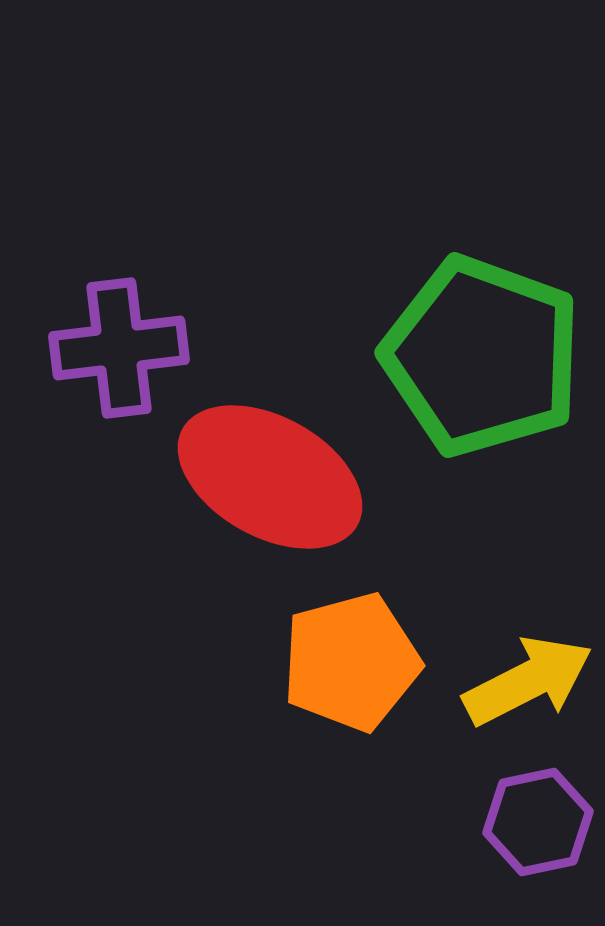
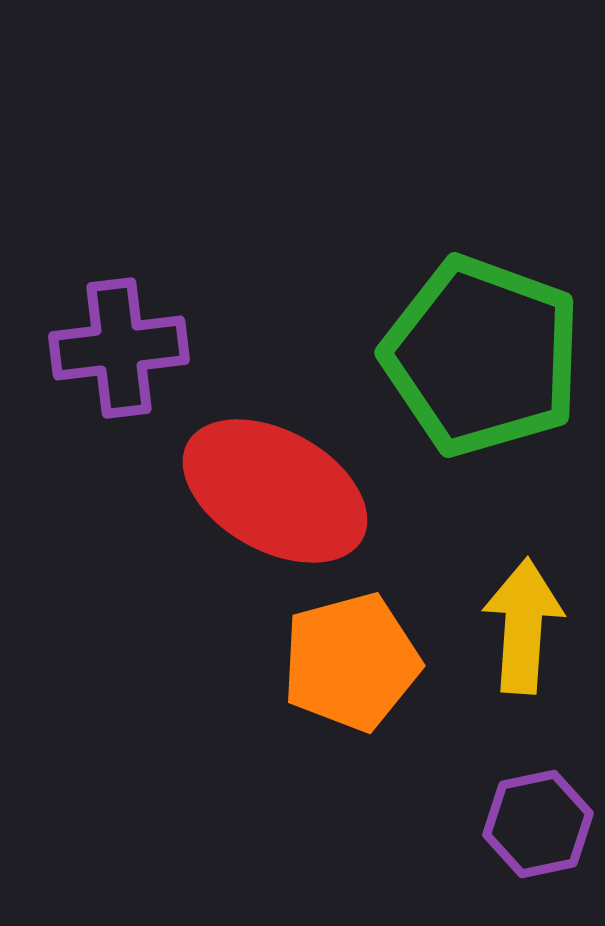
red ellipse: moved 5 px right, 14 px down
yellow arrow: moved 5 px left, 55 px up; rotated 59 degrees counterclockwise
purple hexagon: moved 2 px down
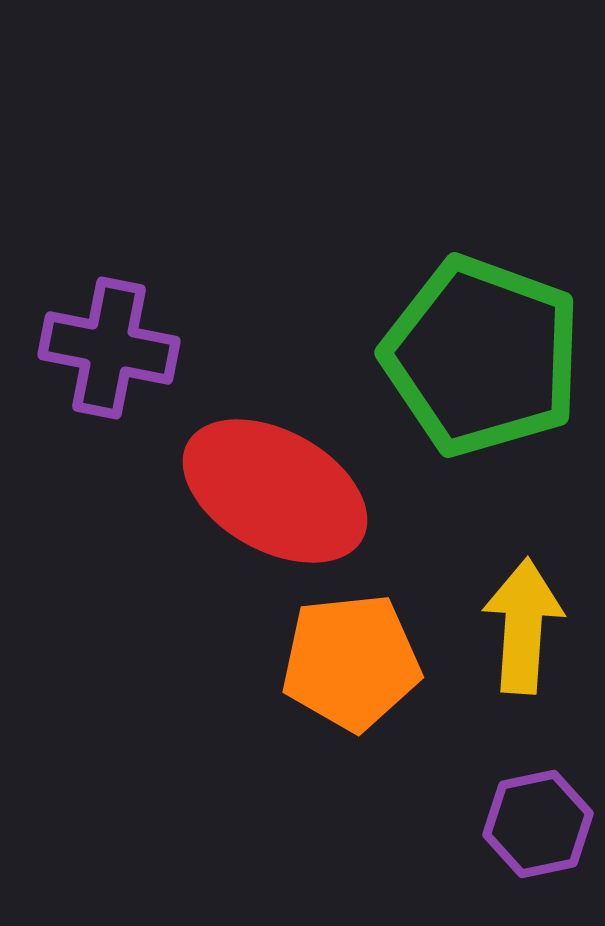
purple cross: moved 10 px left; rotated 18 degrees clockwise
orange pentagon: rotated 9 degrees clockwise
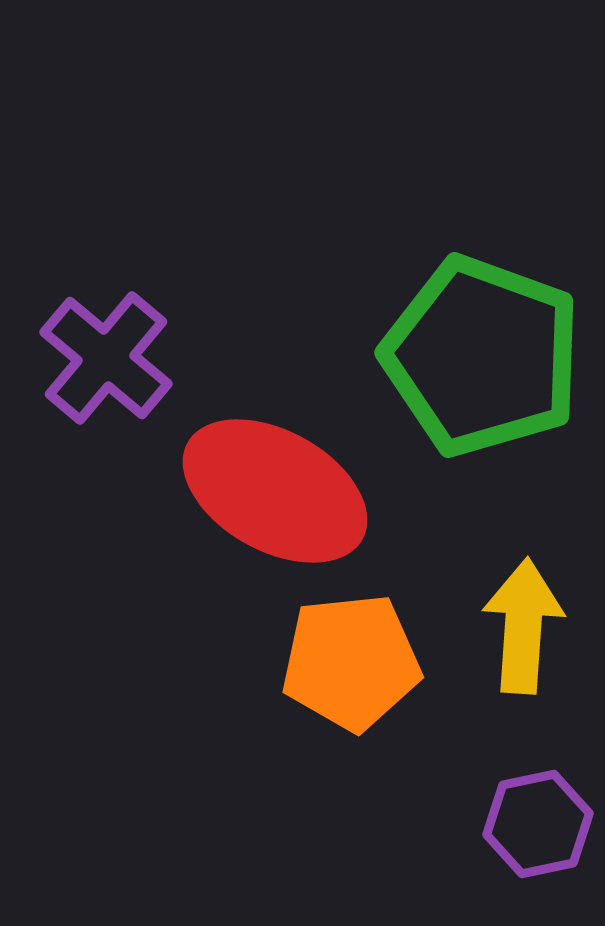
purple cross: moved 3 px left, 10 px down; rotated 29 degrees clockwise
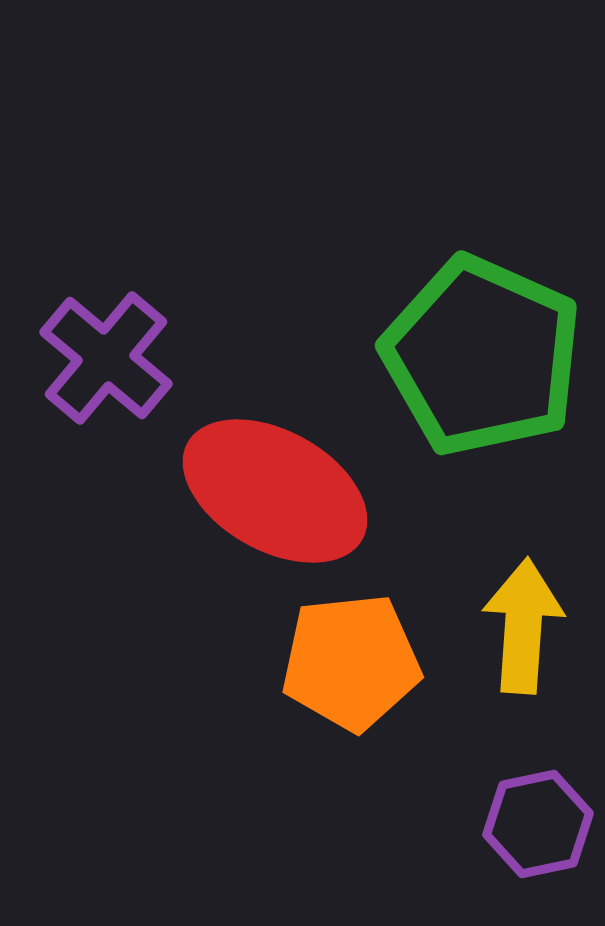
green pentagon: rotated 4 degrees clockwise
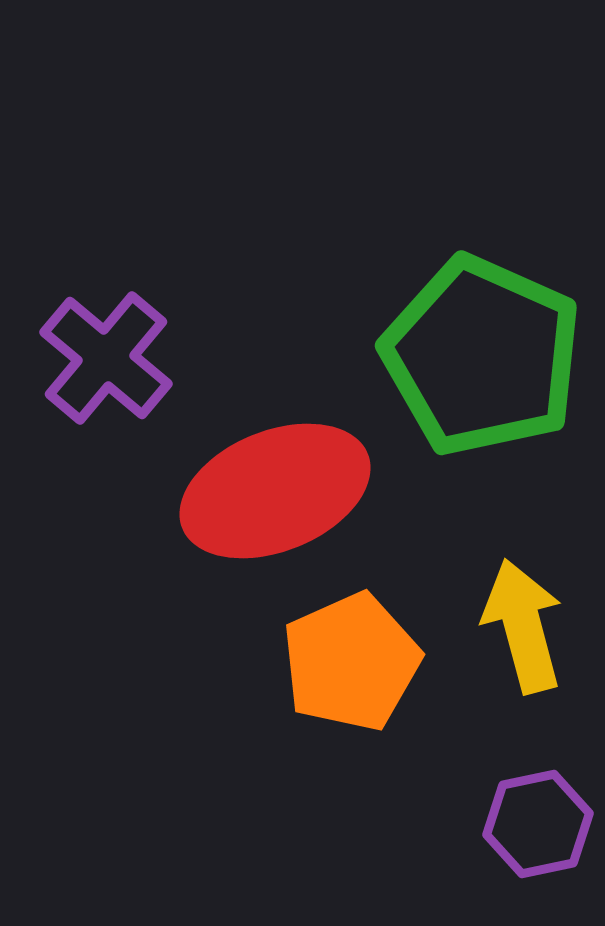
red ellipse: rotated 51 degrees counterclockwise
yellow arrow: rotated 19 degrees counterclockwise
orange pentagon: rotated 18 degrees counterclockwise
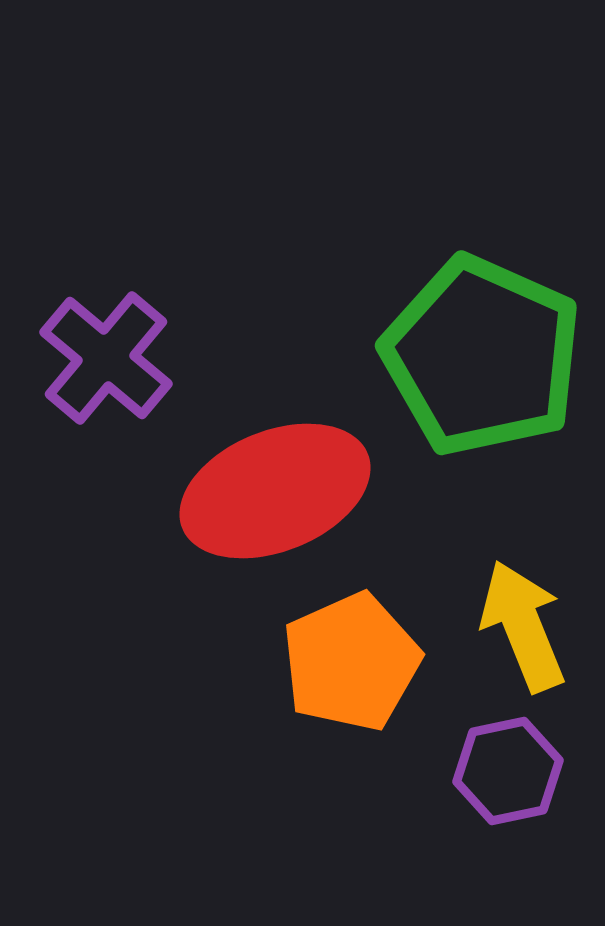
yellow arrow: rotated 7 degrees counterclockwise
purple hexagon: moved 30 px left, 53 px up
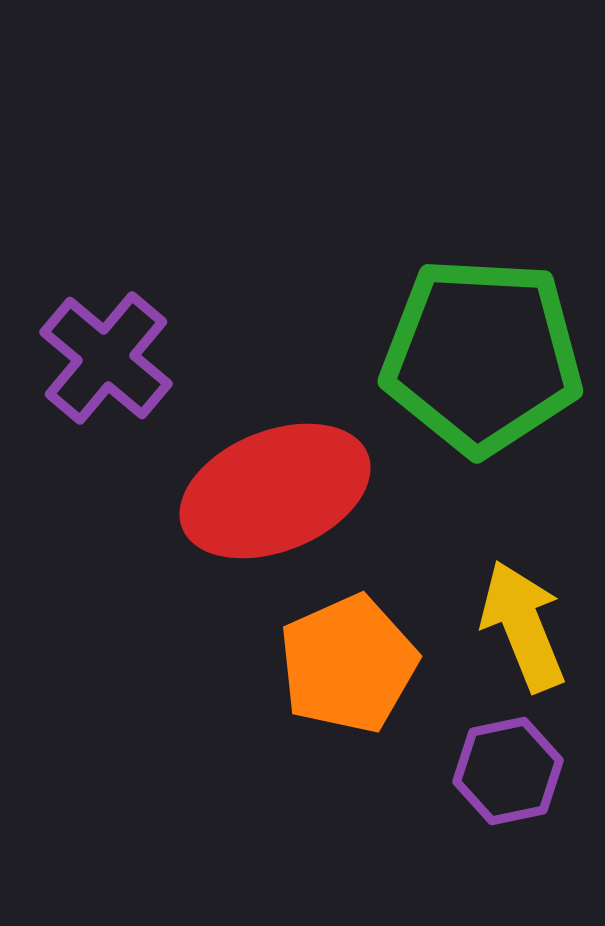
green pentagon: rotated 21 degrees counterclockwise
orange pentagon: moved 3 px left, 2 px down
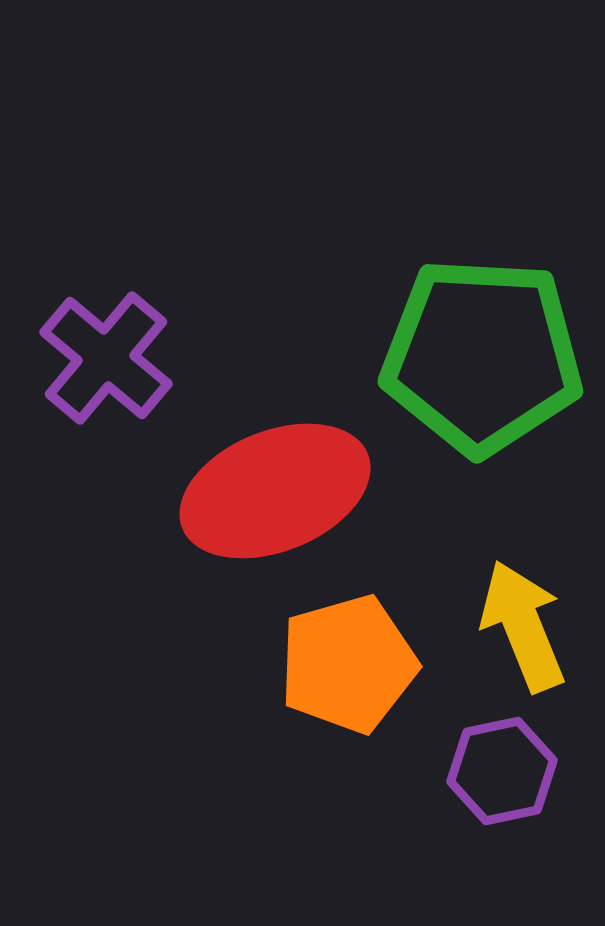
orange pentagon: rotated 8 degrees clockwise
purple hexagon: moved 6 px left
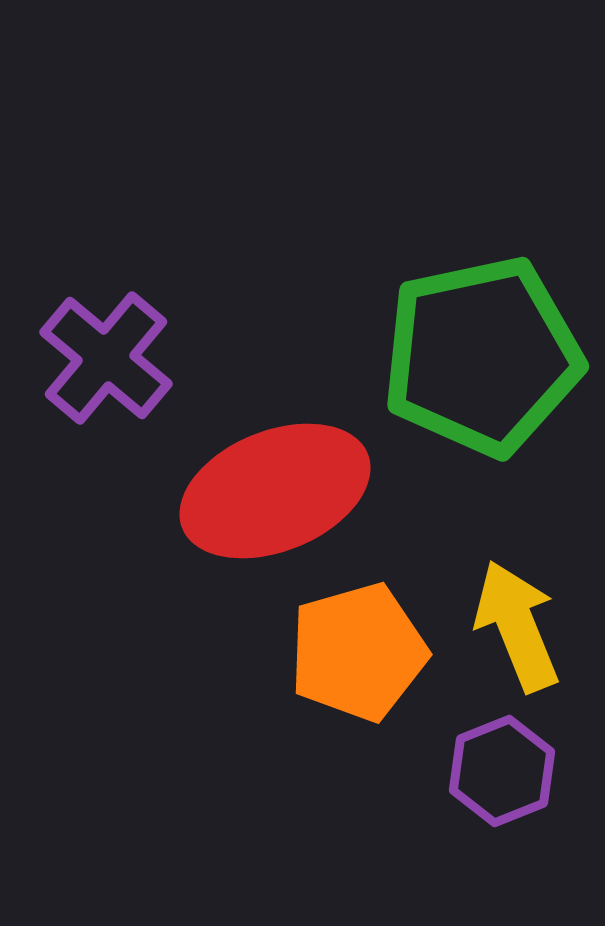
green pentagon: rotated 15 degrees counterclockwise
yellow arrow: moved 6 px left
orange pentagon: moved 10 px right, 12 px up
purple hexagon: rotated 10 degrees counterclockwise
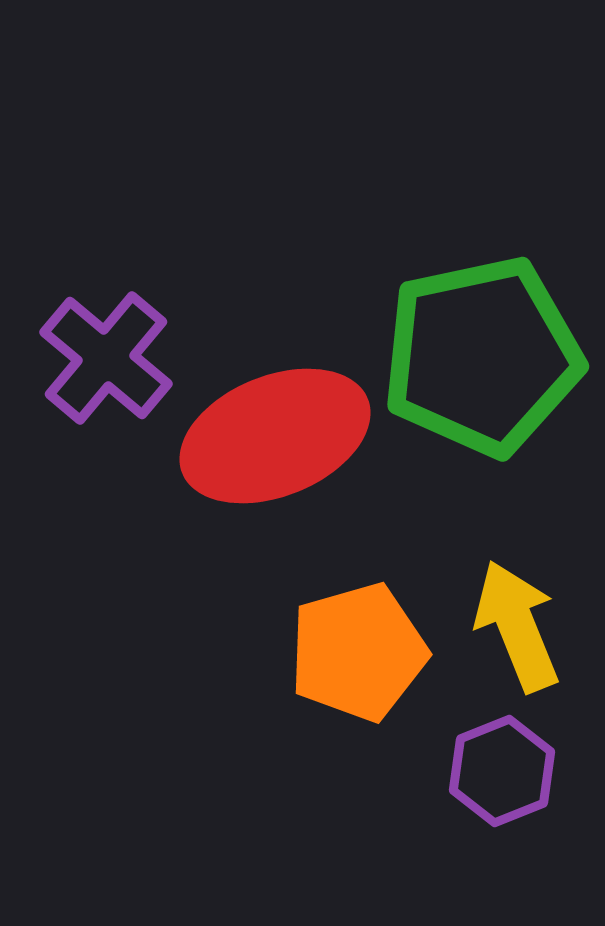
red ellipse: moved 55 px up
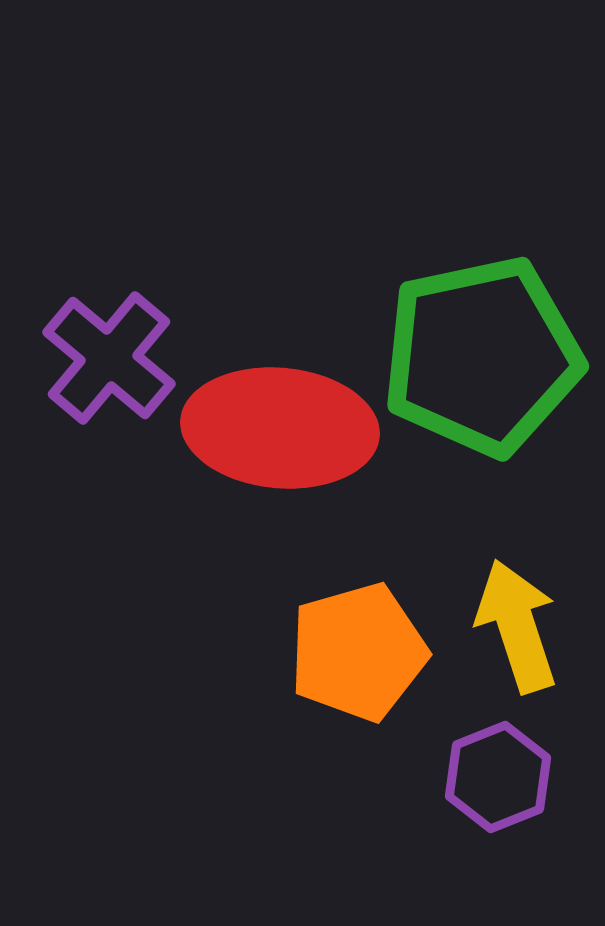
purple cross: moved 3 px right
red ellipse: moved 5 px right, 8 px up; rotated 27 degrees clockwise
yellow arrow: rotated 4 degrees clockwise
purple hexagon: moved 4 px left, 6 px down
